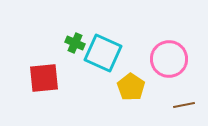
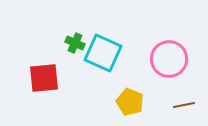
yellow pentagon: moved 1 px left, 15 px down; rotated 12 degrees counterclockwise
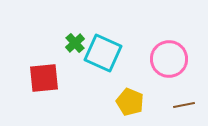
green cross: rotated 24 degrees clockwise
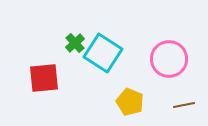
cyan square: rotated 9 degrees clockwise
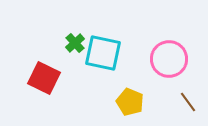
cyan square: rotated 21 degrees counterclockwise
red square: rotated 32 degrees clockwise
brown line: moved 4 px right, 3 px up; rotated 65 degrees clockwise
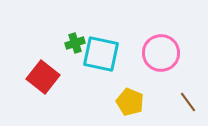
green cross: rotated 24 degrees clockwise
cyan square: moved 2 px left, 1 px down
pink circle: moved 8 px left, 6 px up
red square: moved 1 px left, 1 px up; rotated 12 degrees clockwise
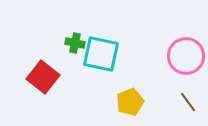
green cross: rotated 30 degrees clockwise
pink circle: moved 25 px right, 3 px down
yellow pentagon: rotated 28 degrees clockwise
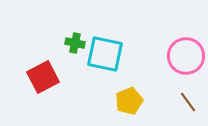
cyan square: moved 4 px right
red square: rotated 24 degrees clockwise
yellow pentagon: moved 1 px left, 1 px up
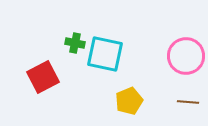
brown line: rotated 50 degrees counterclockwise
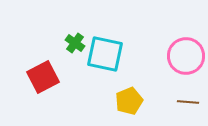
green cross: rotated 24 degrees clockwise
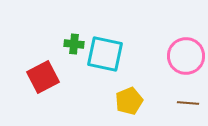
green cross: moved 1 px left, 1 px down; rotated 30 degrees counterclockwise
brown line: moved 1 px down
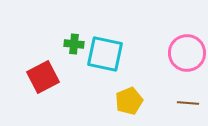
pink circle: moved 1 px right, 3 px up
